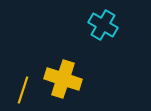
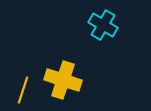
yellow cross: moved 1 px down
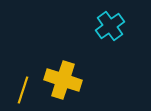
cyan cross: moved 7 px right, 1 px down; rotated 24 degrees clockwise
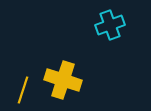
cyan cross: moved 1 px up; rotated 16 degrees clockwise
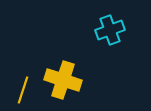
cyan cross: moved 5 px down
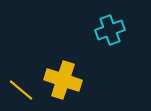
yellow line: moved 2 px left; rotated 68 degrees counterclockwise
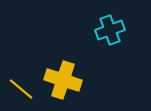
yellow line: moved 1 px up
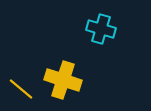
cyan cross: moved 9 px left, 1 px up; rotated 36 degrees clockwise
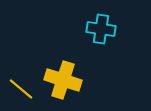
cyan cross: rotated 8 degrees counterclockwise
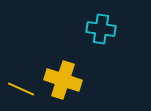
yellow line: rotated 16 degrees counterclockwise
